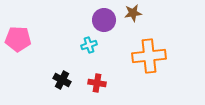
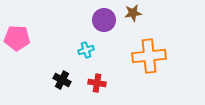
pink pentagon: moved 1 px left, 1 px up
cyan cross: moved 3 px left, 5 px down
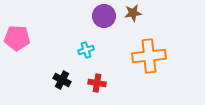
purple circle: moved 4 px up
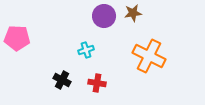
orange cross: rotated 32 degrees clockwise
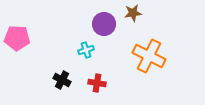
purple circle: moved 8 px down
